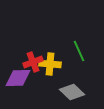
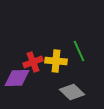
yellow cross: moved 6 px right, 3 px up
purple diamond: moved 1 px left
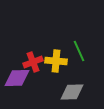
gray diamond: rotated 45 degrees counterclockwise
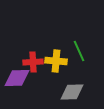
red cross: rotated 18 degrees clockwise
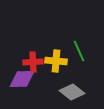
purple diamond: moved 5 px right, 1 px down
gray diamond: rotated 40 degrees clockwise
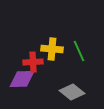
yellow cross: moved 4 px left, 12 px up
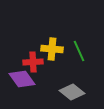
purple diamond: rotated 56 degrees clockwise
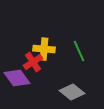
yellow cross: moved 8 px left
red cross: rotated 30 degrees counterclockwise
purple diamond: moved 5 px left, 1 px up
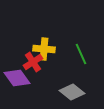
green line: moved 2 px right, 3 px down
